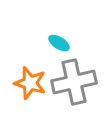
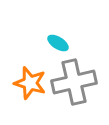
cyan ellipse: moved 1 px left
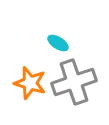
gray cross: rotated 6 degrees counterclockwise
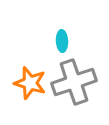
cyan ellipse: moved 4 px right, 2 px up; rotated 55 degrees clockwise
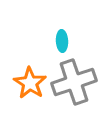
orange star: rotated 16 degrees clockwise
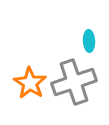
cyan ellipse: moved 27 px right
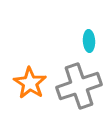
gray cross: moved 5 px right, 4 px down
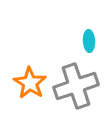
gray cross: moved 3 px left
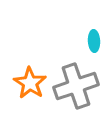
cyan ellipse: moved 5 px right
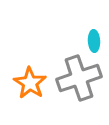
gray cross: moved 3 px right, 8 px up
